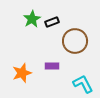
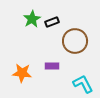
orange star: rotated 24 degrees clockwise
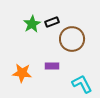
green star: moved 5 px down
brown circle: moved 3 px left, 2 px up
cyan L-shape: moved 1 px left
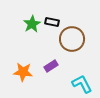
black rectangle: rotated 32 degrees clockwise
purple rectangle: moved 1 px left; rotated 32 degrees counterclockwise
orange star: moved 1 px right, 1 px up
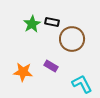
purple rectangle: rotated 64 degrees clockwise
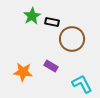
green star: moved 8 px up
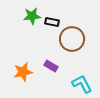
green star: rotated 24 degrees clockwise
orange star: rotated 18 degrees counterclockwise
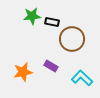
cyan L-shape: moved 6 px up; rotated 20 degrees counterclockwise
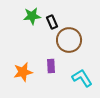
black rectangle: rotated 56 degrees clockwise
brown circle: moved 3 px left, 1 px down
purple rectangle: rotated 56 degrees clockwise
cyan L-shape: rotated 15 degrees clockwise
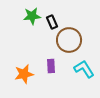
orange star: moved 1 px right, 2 px down
cyan L-shape: moved 2 px right, 9 px up
